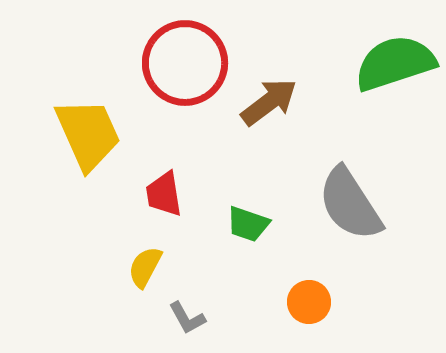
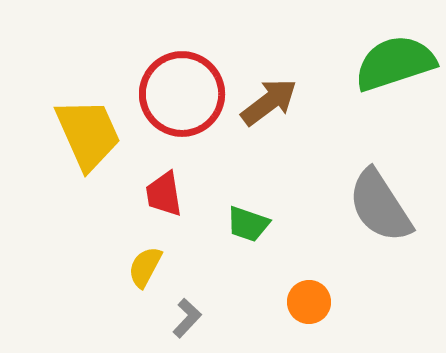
red circle: moved 3 px left, 31 px down
gray semicircle: moved 30 px right, 2 px down
gray L-shape: rotated 108 degrees counterclockwise
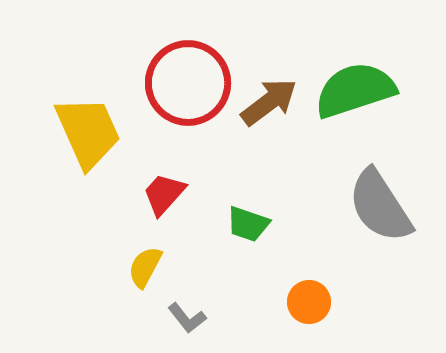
green semicircle: moved 40 px left, 27 px down
red circle: moved 6 px right, 11 px up
yellow trapezoid: moved 2 px up
red trapezoid: rotated 51 degrees clockwise
gray L-shape: rotated 99 degrees clockwise
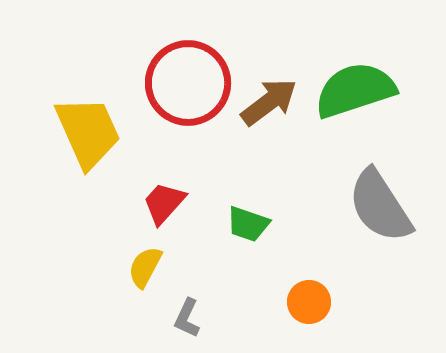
red trapezoid: moved 9 px down
gray L-shape: rotated 63 degrees clockwise
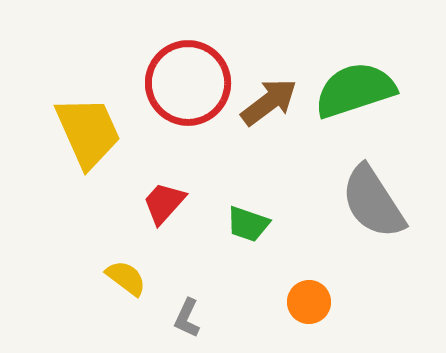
gray semicircle: moved 7 px left, 4 px up
yellow semicircle: moved 19 px left, 11 px down; rotated 99 degrees clockwise
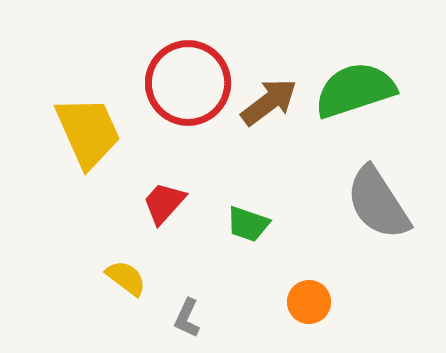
gray semicircle: moved 5 px right, 1 px down
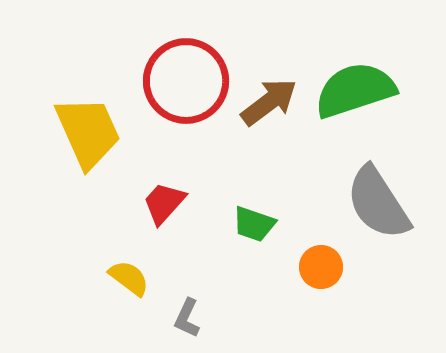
red circle: moved 2 px left, 2 px up
green trapezoid: moved 6 px right
yellow semicircle: moved 3 px right
orange circle: moved 12 px right, 35 px up
